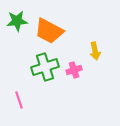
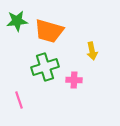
orange trapezoid: rotated 12 degrees counterclockwise
yellow arrow: moved 3 px left
pink cross: moved 10 px down; rotated 21 degrees clockwise
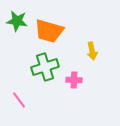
green star: rotated 15 degrees clockwise
pink line: rotated 18 degrees counterclockwise
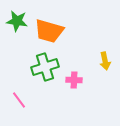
yellow arrow: moved 13 px right, 10 px down
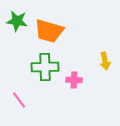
green cross: rotated 16 degrees clockwise
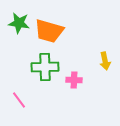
green star: moved 2 px right, 2 px down
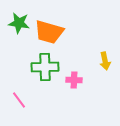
orange trapezoid: moved 1 px down
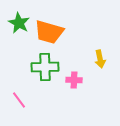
green star: rotated 20 degrees clockwise
yellow arrow: moved 5 px left, 2 px up
